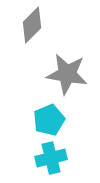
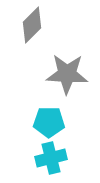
gray star: rotated 6 degrees counterclockwise
cyan pentagon: moved 2 px down; rotated 24 degrees clockwise
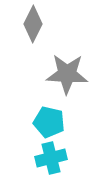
gray diamond: moved 1 px right, 1 px up; rotated 18 degrees counterclockwise
cyan pentagon: rotated 12 degrees clockwise
